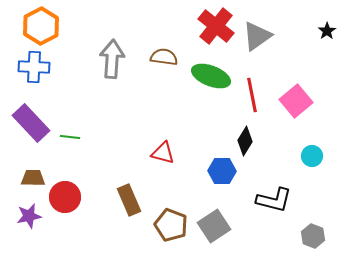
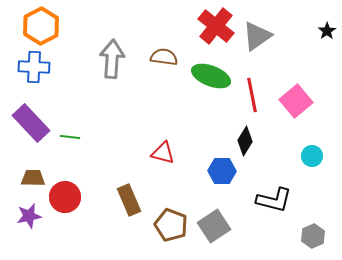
gray hexagon: rotated 15 degrees clockwise
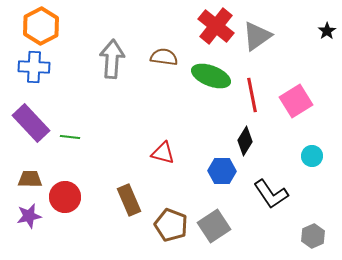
pink square: rotated 8 degrees clockwise
brown trapezoid: moved 3 px left, 1 px down
black L-shape: moved 3 px left, 6 px up; rotated 42 degrees clockwise
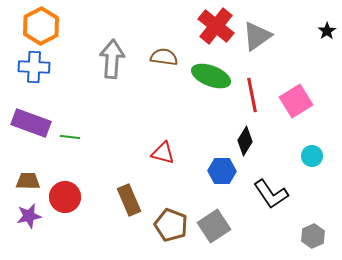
purple rectangle: rotated 27 degrees counterclockwise
brown trapezoid: moved 2 px left, 2 px down
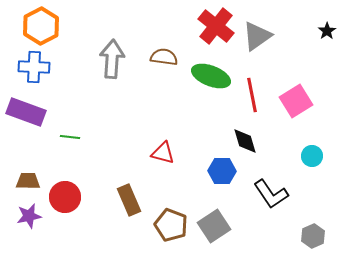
purple rectangle: moved 5 px left, 11 px up
black diamond: rotated 48 degrees counterclockwise
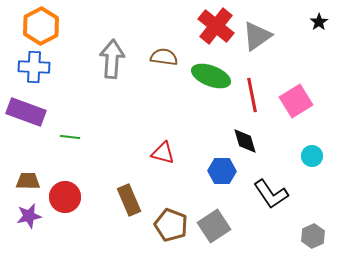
black star: moved 8 px left, 9 px up
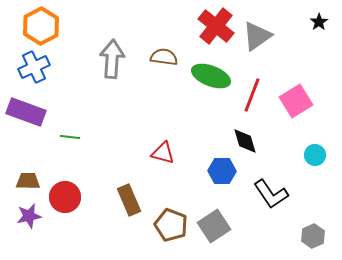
blue cross: rotated 28 degrees counterclockwise
red line: rotated 32 degrees clockwise
cyan circle: moved 3 px right, 1 px up
